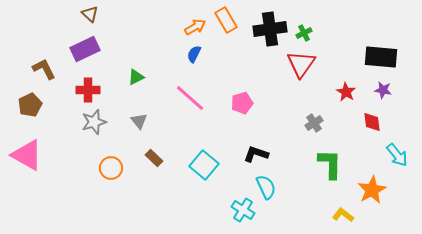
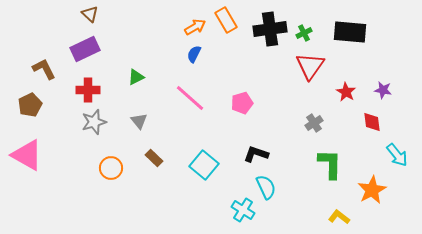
black rectangle: moved 31 px left, 25 px up
red triangle: moved 9 px right, 2 px down
yellow L-shape: moved 4 px left, 2 px down
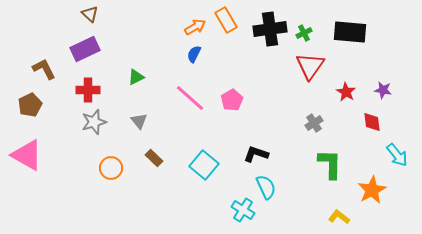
pink pentagon: moved 10 px left, 3 px up; rotated 15 degrees counterclockwise
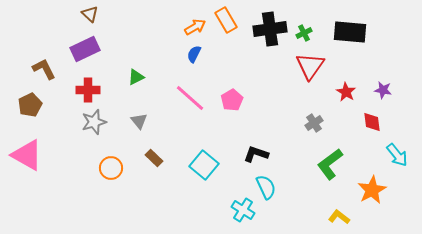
green L-shape: rotated 128 degrees counterclockwise
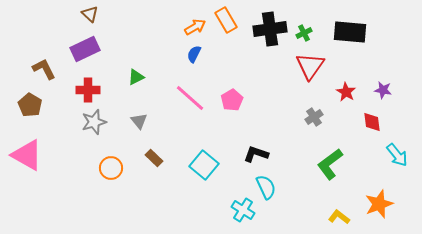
brown pentagon: rotated 15 degrees counterclockwise
gray cross: moved 6 px up
orange star: moved 7 px right, 14 px down; rotated 8 degrees clockwise
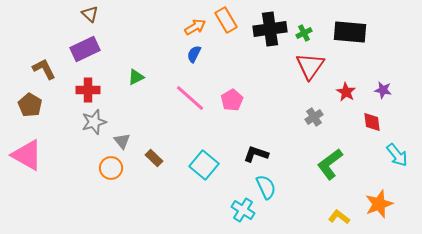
gray triangle: moved 17 px left, 20 px down
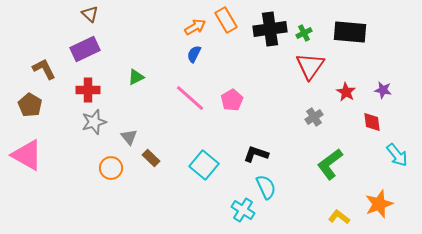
gray triangle: moved 7 px right, 4 px up
brown rectangle: moved 3 px left
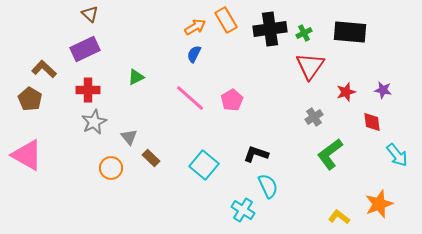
brown L-shape: rotated 20 degrees counterclockwise
red star: rotated 24 degrees clockwise
brown pentagon: moved 6 px up
gray star: rotated 10 degrees counterclockwise
green L-shape: moved 10 px up
cyan semicircle: moved 2 px right, 1 px up
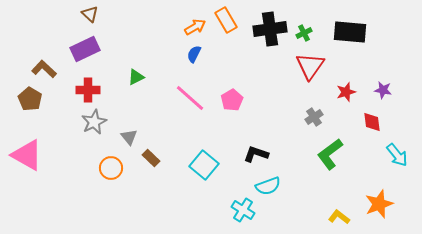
cyan semicircle: rotated 95 degrees clockwise
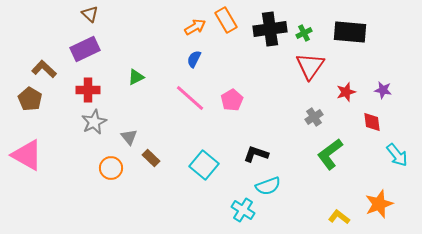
blue semicircle: moved 5 px down
